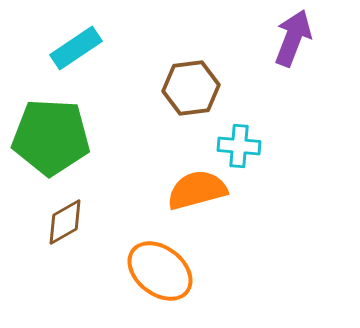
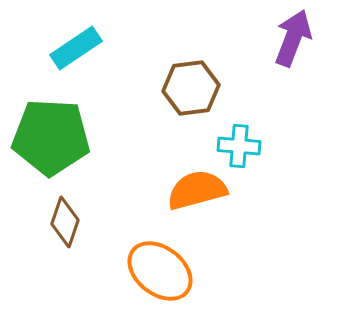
brown diamond: rotated 42 degrees counterclockwise
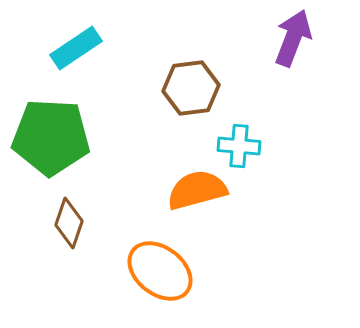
brown diamond: moved 4 px right, 1 px down
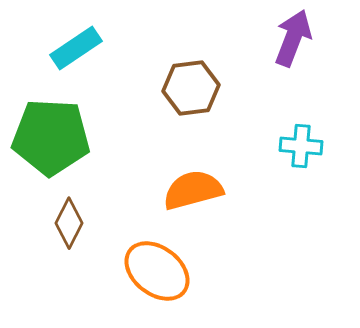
cyan cross: moved 62 px right
orange semicircle: moved 4 px left
brown diamond: rotated 9 degrees clockwise
orange ellipse: moved 3 px left
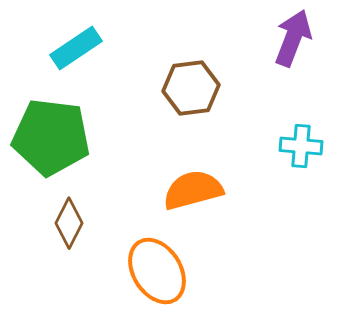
green pentagon: rotated 4 degrees clockwise
orange ellipse: rotated 20 degrees clockwise
